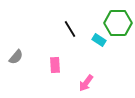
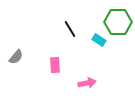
green hexagon: moved 1 px up
pink arrow: moved 1 px right; rotated 138 degrees counterclockwise
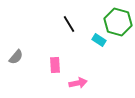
green hexagon: rotated 16 degrees clockwise
black line: moved 1 px left, 5 px up
pink arrow: moved 9 px left
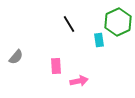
green hexagon: rotated 20 degrees clockwise
cyan rectangle: rotated 48 degrees clockwise
pink rectangle: moved 1 px right, 1 px down
pink arrow: moved 1 px right, 2 px up
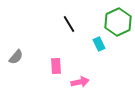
cyan rectangle: moved 4 px down; rotated 16 degrees counterclockwise
pink arrow: moved 1 px right, 1 px down
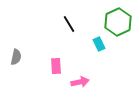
gray semicircle: rotated 28 degrees counterclockwise
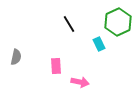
pink arrow: rotated 24 degrees clockwise
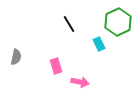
pink rectangle: rotated 14 degrees counterclockwise
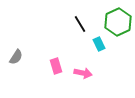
black line: moved 11 px right
gray semicircle: rotated 21 degrees clockwise
pink arrow: moved 3 px right, 9 px up
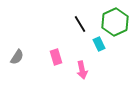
green hexagon: moved 3 px left
gray semicircle: moved 1 px right
pink rectangle: moved 9 px up
pink arrow: moved 1 px left, 3 px up; rotated 66 degrees clockwise
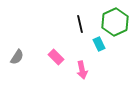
black line: rotated 18 degrees clockwise
pink rectangle: rotated 28 degrees counterclockwise
